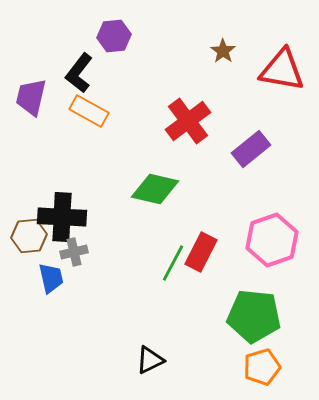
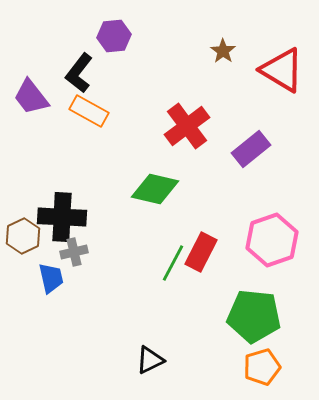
red triangle: rotated 21 degrees clockwise
purple trapezoid: rotated 51 degrees counterclockwise
red cross: moved 1 px left, 5 px down
brown hexagon: moved 6 px left; rotated 20 degrees counterclockwise
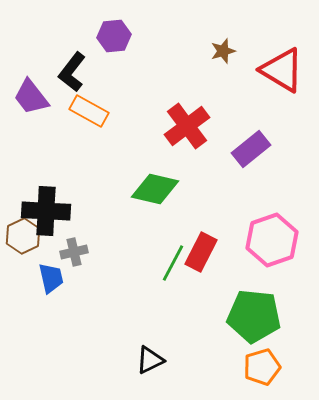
brown star: rotated 20 degrees clockwise
black L-shape: moved 7 px left, 1 px up
black cross: moved 16 px left, 6 px up
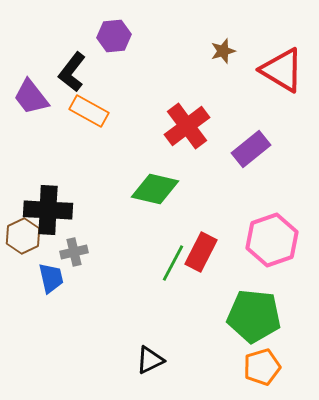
black cross: moved 2 px right, 1 px up
